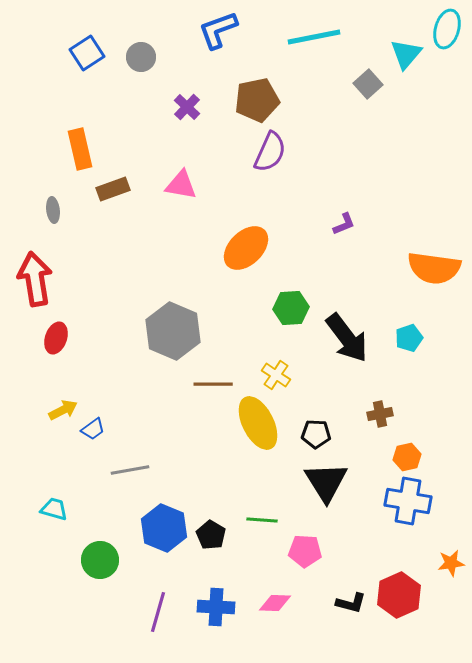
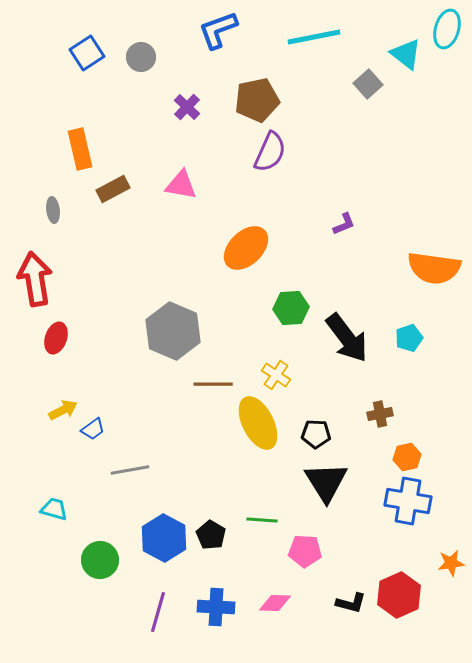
cyan triangle at (406, 54): rotated 32 degrees counterclockwise
brown rectangle at (113, 189): rotated 8 degrees counterclockwise
blue hexagon at (164, 528): moved 10 px down; rotated 6 degrees clockwise
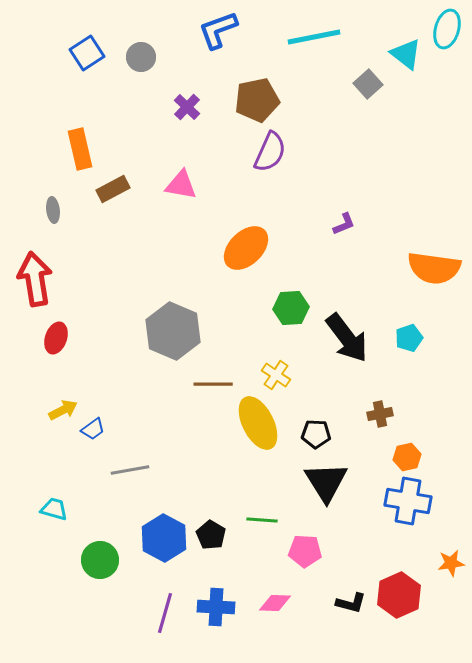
purple line at (158, 612): moved 7 px right, 1 px down
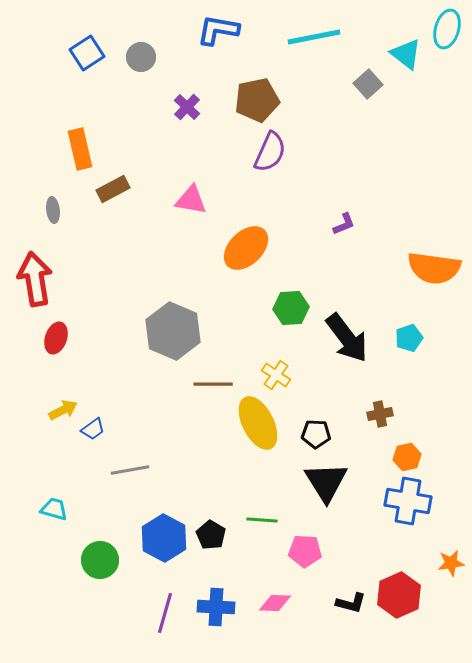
blue L-shape at (218, 30): rotated 30 degrees clockwise
pink triangle at (181, 185): moved 10 px right, 15 px down
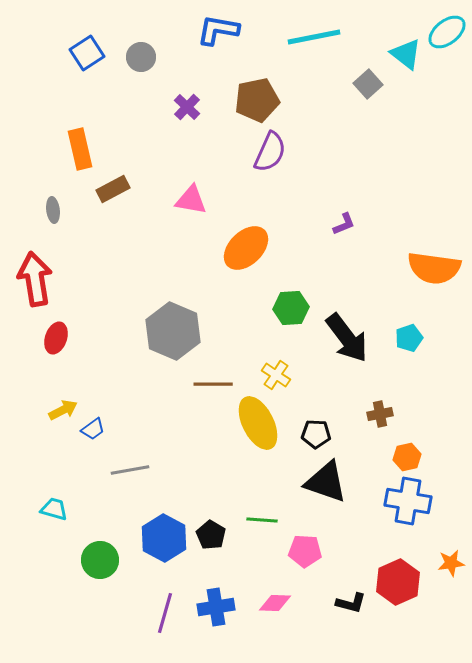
cyan ellipse at (447, 29): moved 3 px down; rotated 36 degrees clockwise
black triangle at (326, 482): rotated 39 degrees counterclockwise
red hexagon at (399, 595): moved 1 px left, 13 px up
blue cross at (216, 607): rotated 12 degrees counterclockwise
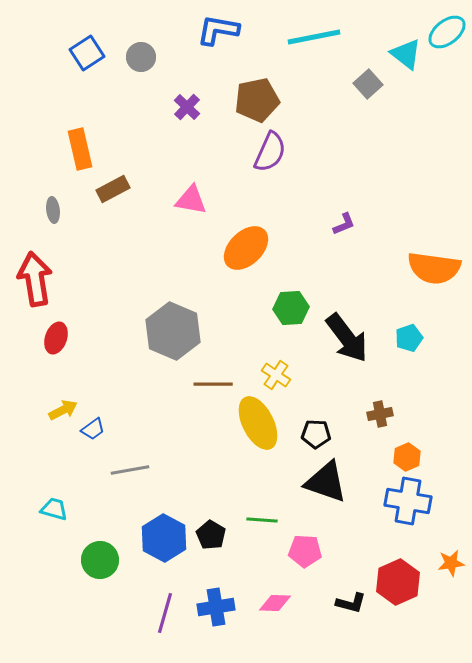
orange hexagon at (407, 457): rotated 12 degrees counterclockwise
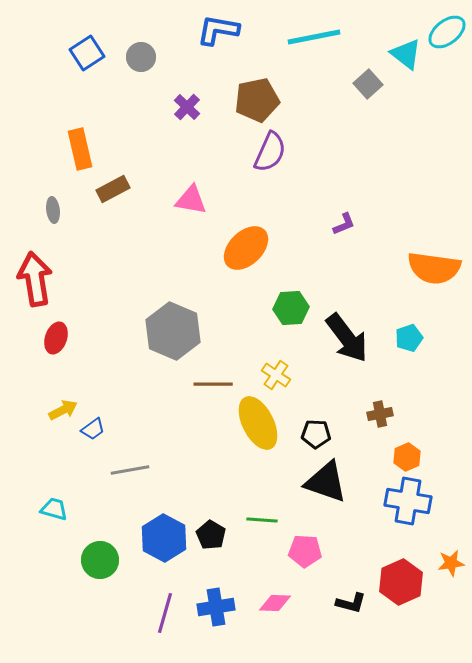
red hexagon at (398, 582): moved 3 px right
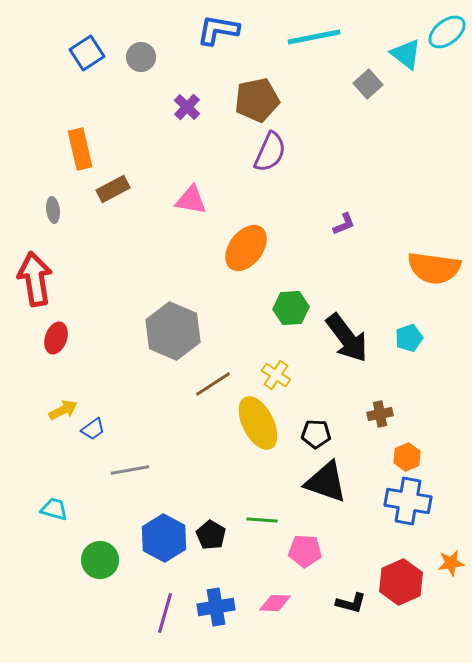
orange ellipse at (246, 248): rotated 9 degrees counterclockwise
brown line at (213, 384): rotated 33 degrees counterclockwise
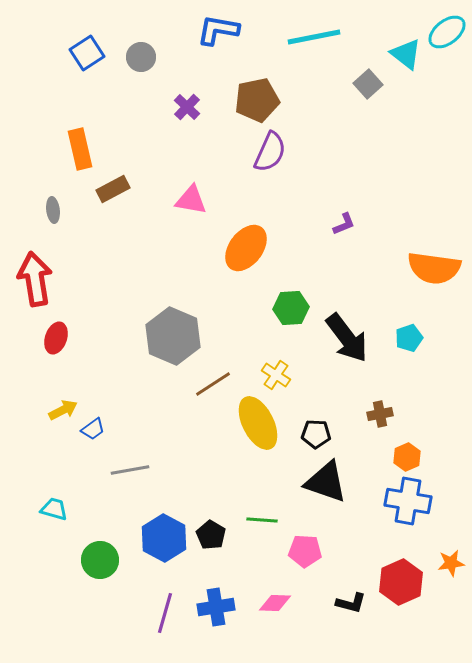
gray hexagon at (173, 331): moved 5 px down
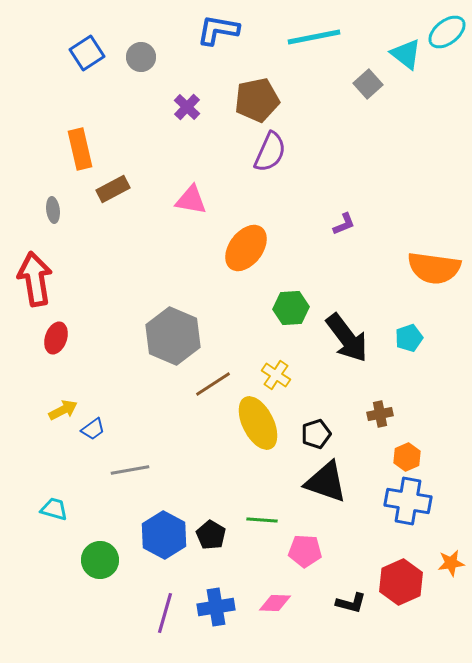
black pentagon at (316, 434): rotated 20 degrees counterclockwise
blue hexagon at (164, 538): moved 3 px up
